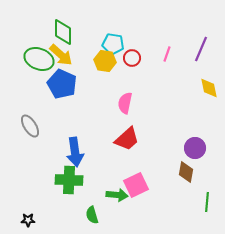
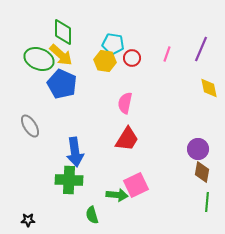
red trapezoid: rotated 16 degrees counterclockwise
purple circle: moved 3 px right, 1 px down
brown diamond: moved 16 px right
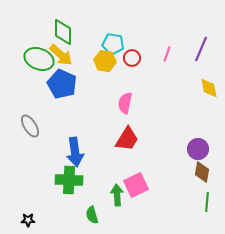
green arrow: rotated 100 degrees counterclockwise
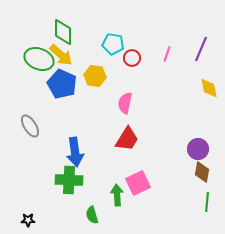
yellow hexagon: moved 10 px left, 15 px down
pink square: moved 2 px right, 2 px up
